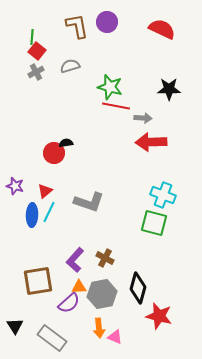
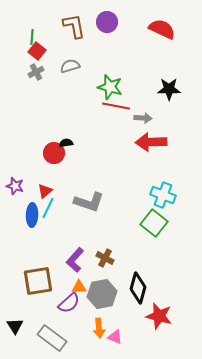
brown L-shape: moved 3 px left
cyan line: moved 1 px left, 4 px up
green square: rotated 24 degrees clockwise
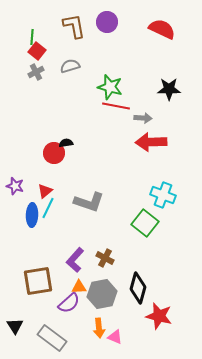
green square: moved 9 px left
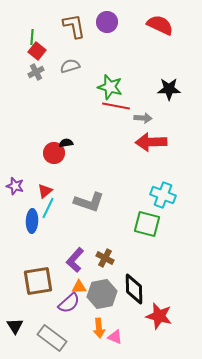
red semicircle: moved 2 px left, 4 px up
blue ellipse: moved 6 px down
green square: moved 2 px right, 1 px down; rotated 24 degrees counterclockwise
black diamond: moved 4 px left, 1 px down; rotated 16 degrees counterclockwise
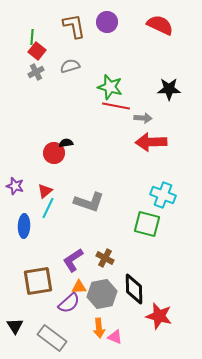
blue ellipse: moved 8 px left, 5 px down
purple L-shape: moved 2 px left; rotated 15 degrees clockwise
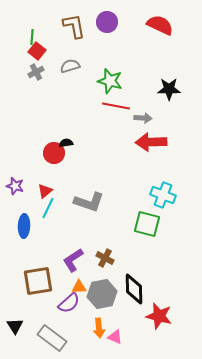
green star: moved 6 px up
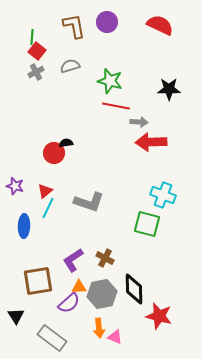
gray arrow: moved 4 px left, 4 px down
black triangle: moved 1 px right, 10 px up
